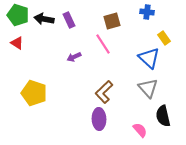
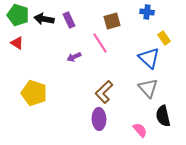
pink line: moved 3 px left, 1 px up
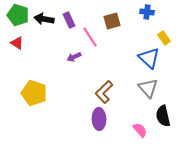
pink line: moved 10 px left, 6 px up
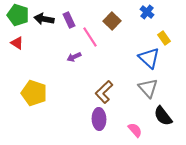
blue cross: rotated 32 degrees clockwise
brown square: rotated 30 degrees counterclockwise
black semicircle: rotated 25 degrees counterclockwise
pink semicircle: moved 5 px left
